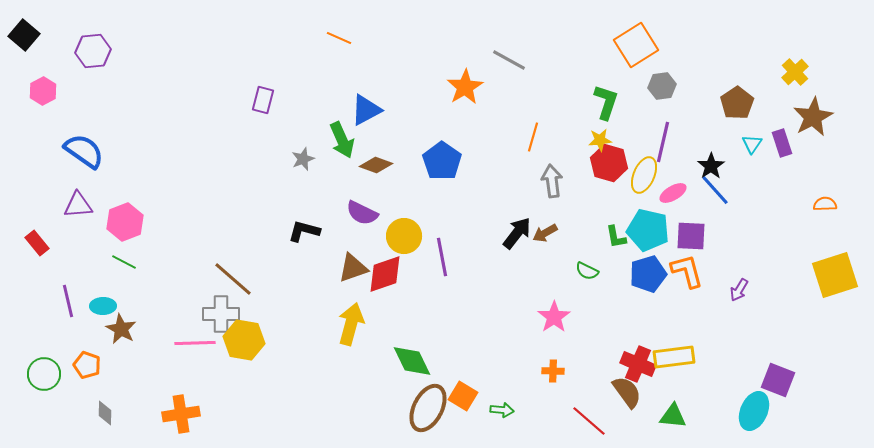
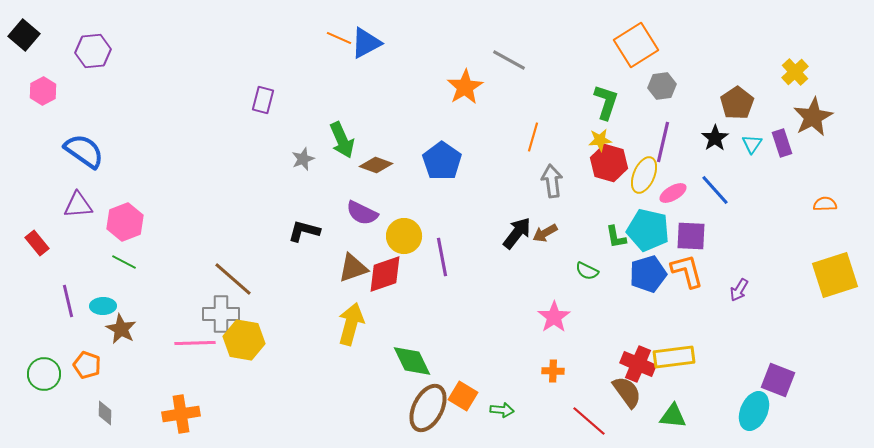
blue triangle at (366, 110): moved 67 px up
black star at (711, 166): moved 4 px right, 28 px up
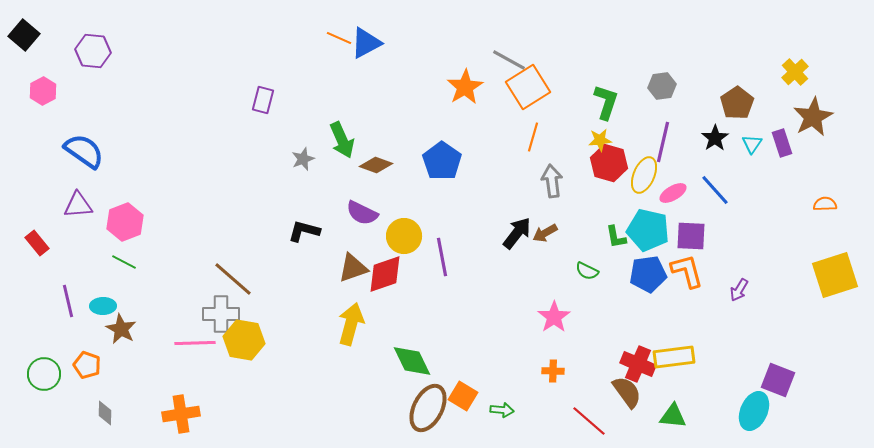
orange square at (636, 45): moved 108 px left, 42 px down
purple hexagon at (93, 51): rotated 12 degrees clockwise
blue pentagon at (648, 274): rotated 9 degrees clockwise
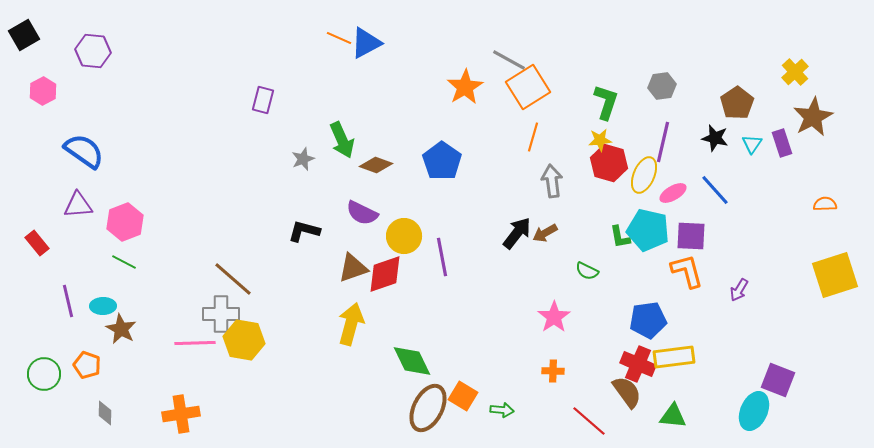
black square at (24, 35): rotated 20 degrees clockwise
black star at (715, 138): rotated 24 degrees counterclockwise
green L-shape at (616, 237): moved 4 px right
blue pentagon at (648, 274): moved 46 px down
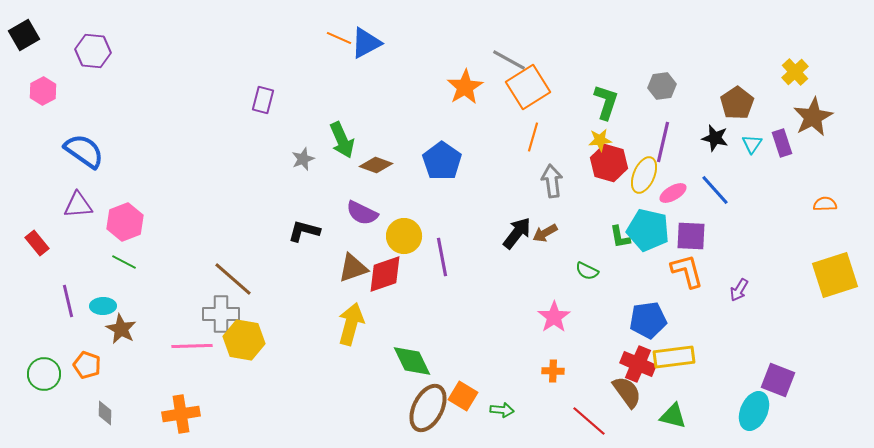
pink line at (195, 343): moved 3 px left, 3 px down
green triangle at (673, 416): rotated 8 degrees clockwise
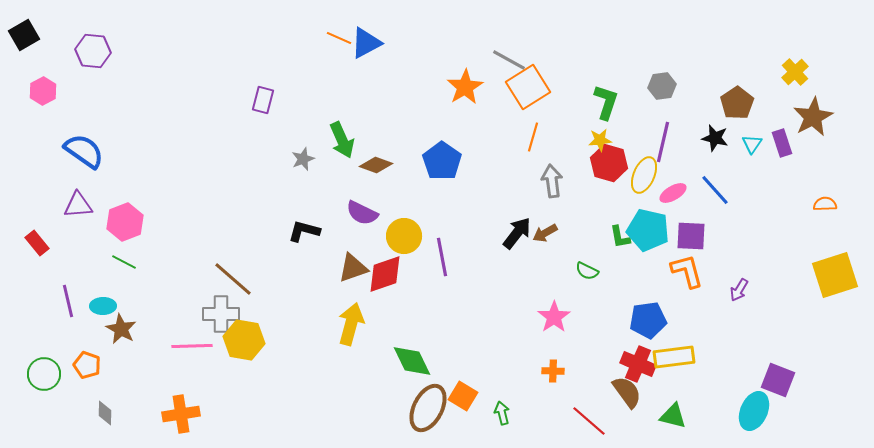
green arrow at (502, 410): moved 3 px down; rotated 110 degrees counterclockwise
